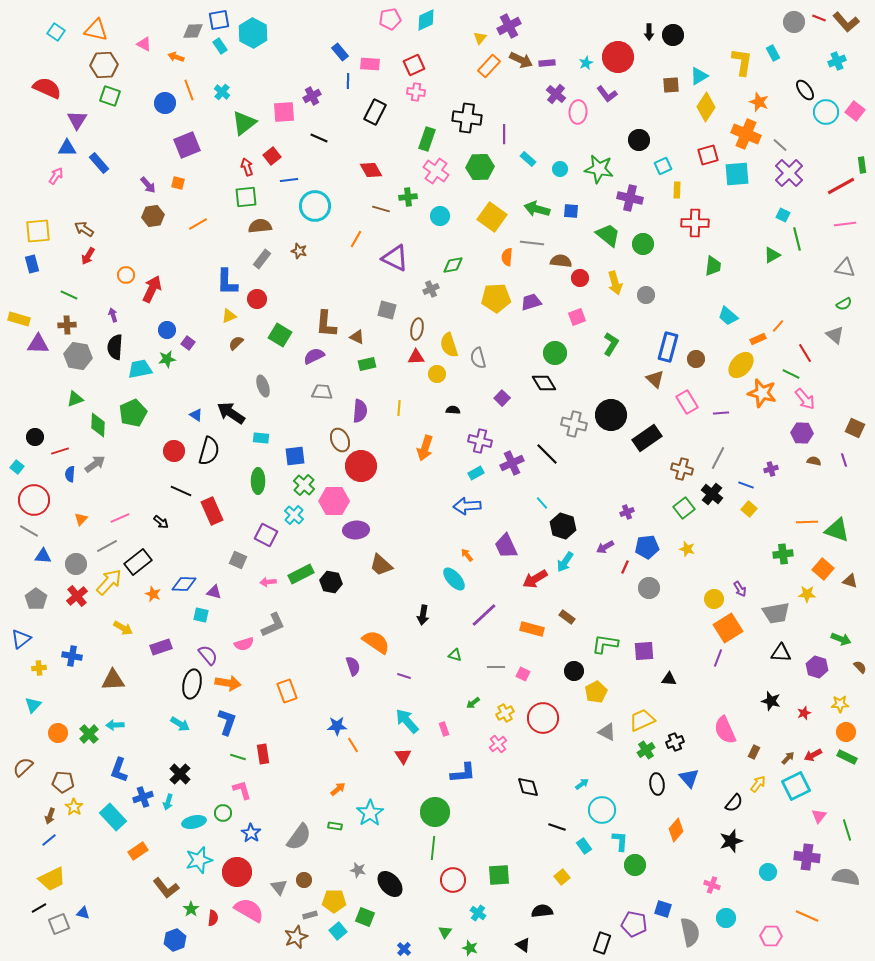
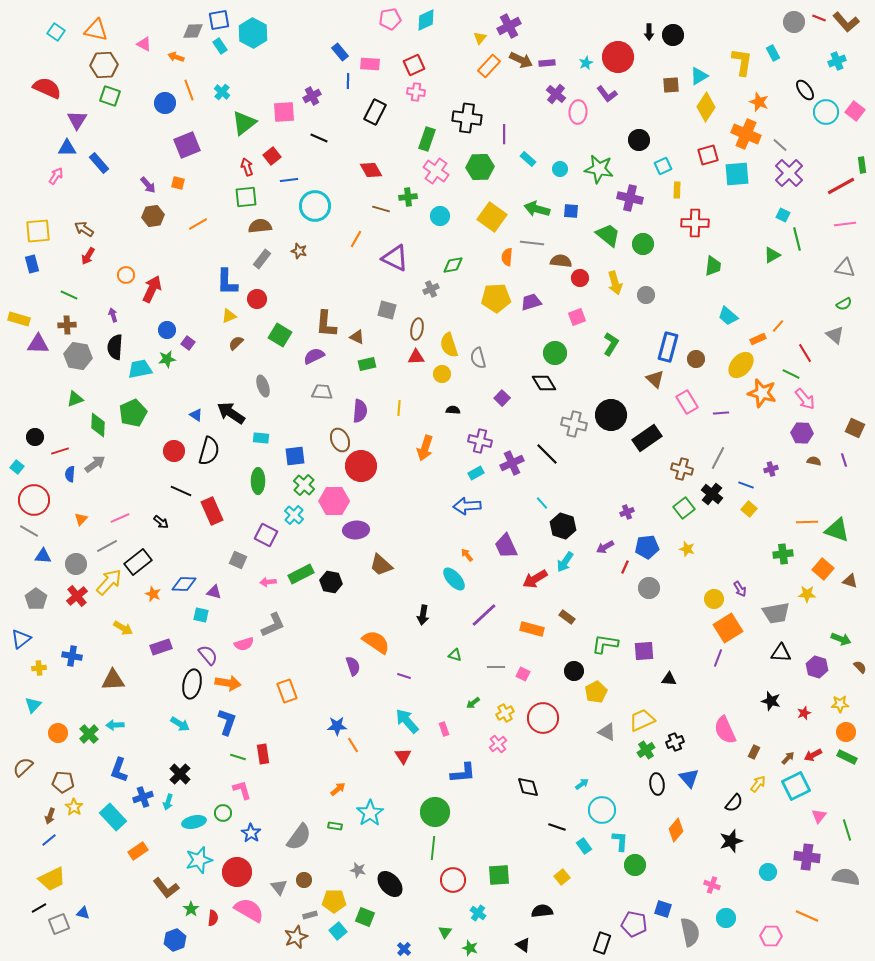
yellow circle at (437, 374): moved 5 px right
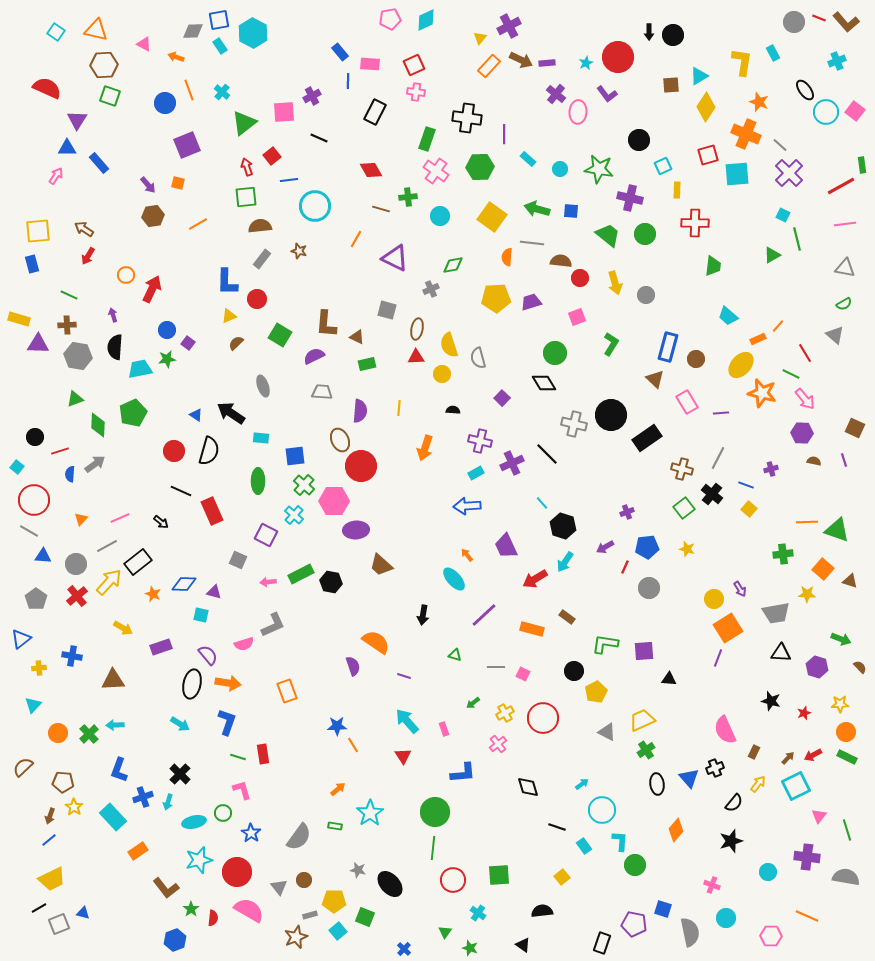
green circle at (643, 244): moved 2 px right, 10 px up
black cross at (675, 742): moved 40 px right, 26 px down
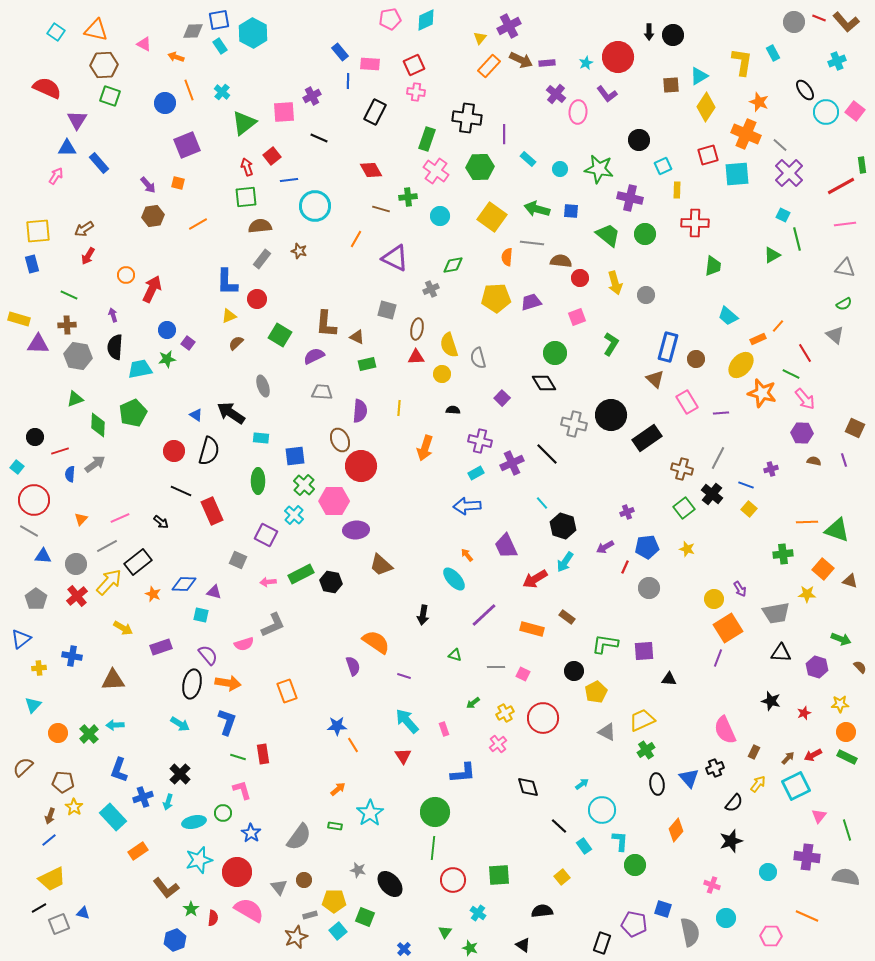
brown arrow at (84, 229): rotated 66 degrees counterclockwise
black line at (557, 827): moved 2 px right, 1 px up; rotated 24 degrees clockwise
